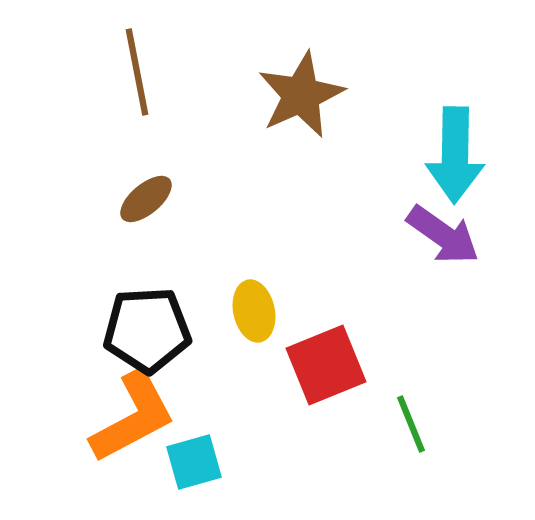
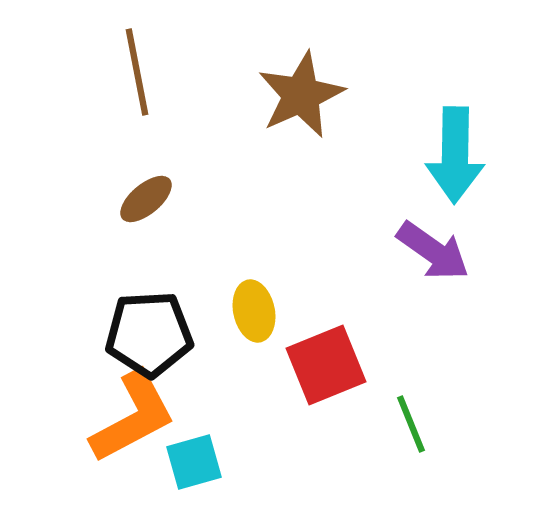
purple arrow: moved 10 px left, 16 px down
black pentagon: moved 2 px right, 4 px down
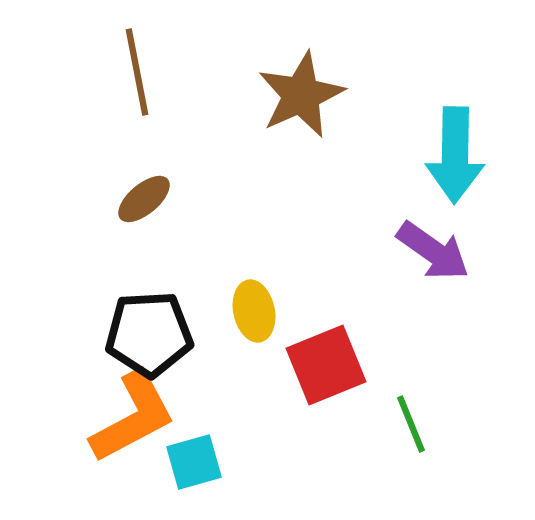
brown ellipse: moved 2 px left
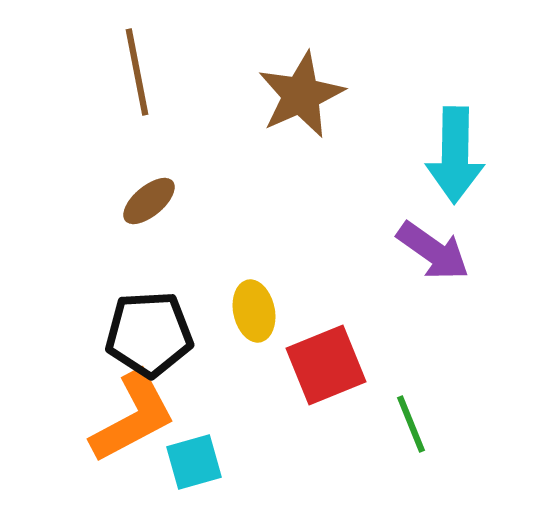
brown ellipse: moved 5 px right, 2 px down
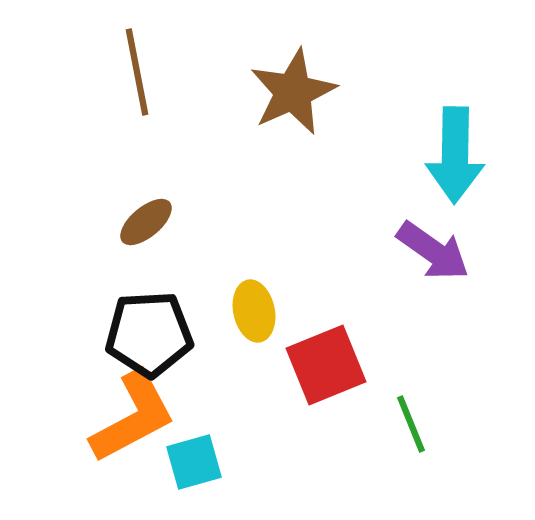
brown star: moved 8 px left, 3 px up
brown ellipse: moved 3 px left, 21 px down
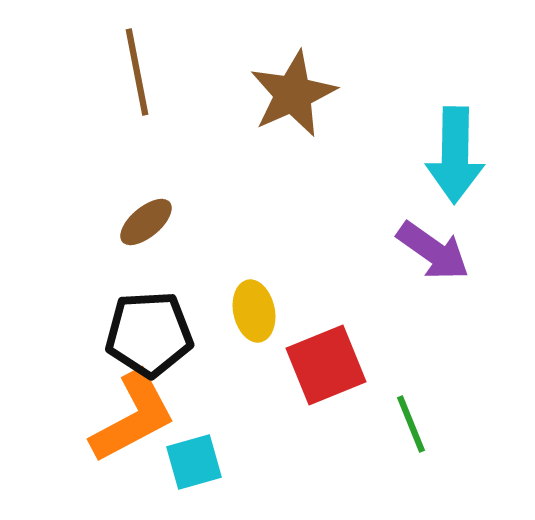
brown star: moved 2 px down
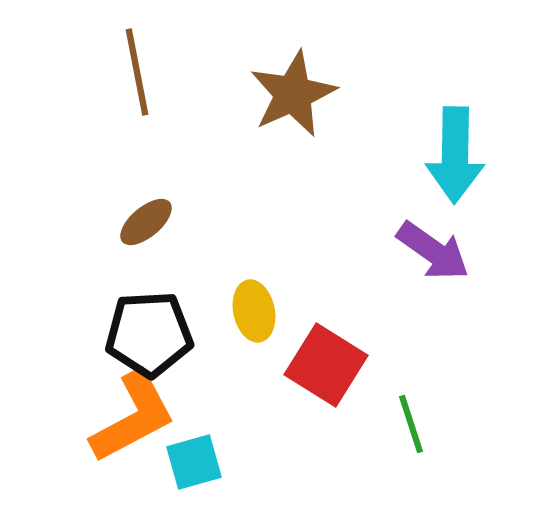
red square: rotated 36 degrees counterclockwise
green line: rotated 4 degrees clockwise
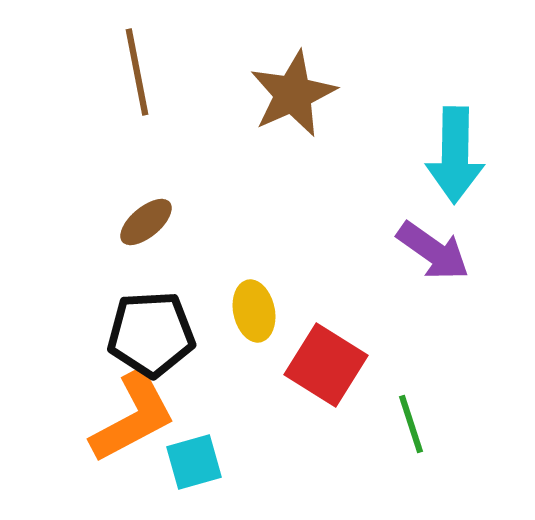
black pentagon: moved 2 px right
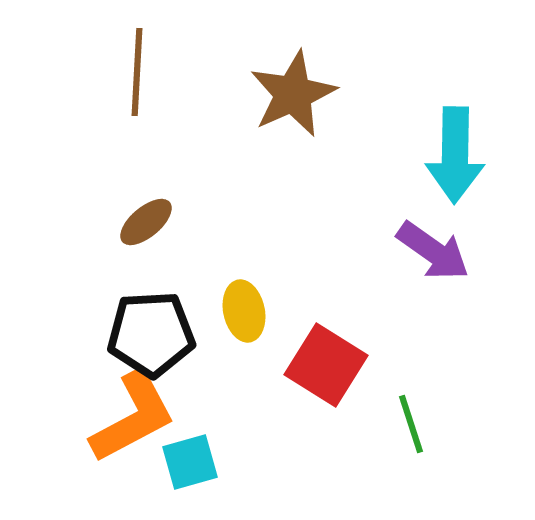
brown line: rotated 14 degrees clockwise
yellow ellipse: moved 10 px left
cyan square: moved 4 px left
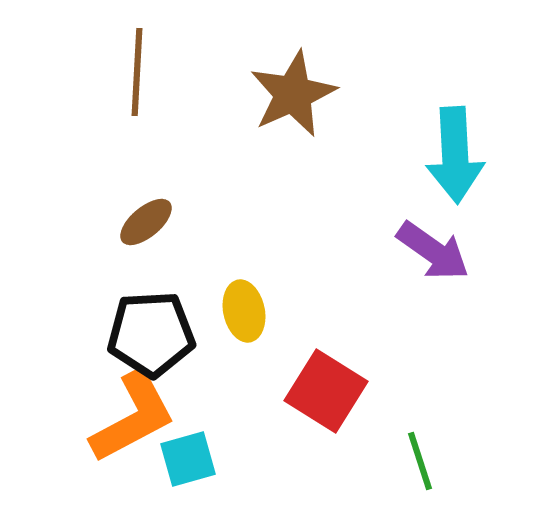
cyan arrow: rotated 4 degrees counterclockwise
red square: moved 26 px down
green line: moved 9 px right, 37 px down
cyan square: moved 2 px left, 3 px up
